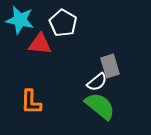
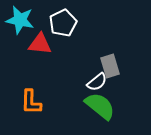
white pentagon: rotated 16 degrees clockwise
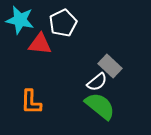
gray rectangle: rotated 30 degrees counterclockwise
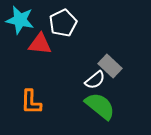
white semicircle: moved 2 px left, 2 px up
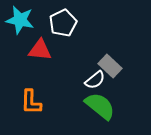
red triangle: moved 6 px down
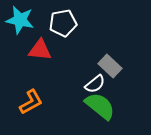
white pentagon: rotated 16 degrees clockwise
white semicircle: moved 4 px down
orange L-shape: rotated 120 degrees counterclockwise
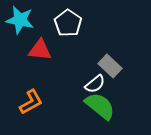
white pentagon: moved 5 px right; rotated 28 degrees counterclockwise
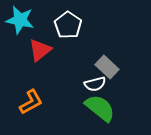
white pentagon: moved 2 px down
red triangle: rotated 45 degrees counterclockwise
gray rectangle: moved 3 px left, 1 px down
white semicircle: rotated 25 degrees clockwise
green semicircle: moved 2 px down
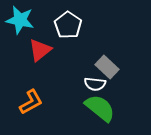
white semicircle: rotated 20 degrees clockwise
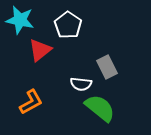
gray rectangle: rotated 20 degrees clockwise
white semicircle: moved 14 px left
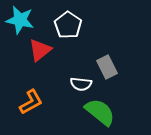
green semicircle: moved 4 px down
